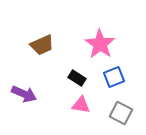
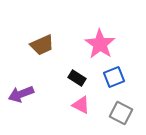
purple arrow: moved 3 px left; rotated 135 degrees clockwise
pink triangle: rotated 18 degrees clockwise
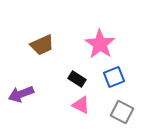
black rectangle: moved 1 px down
gray square: moved 1 px right, 1 px up
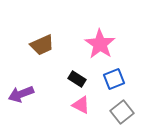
blue square: moved 2 px down
gray square: rotated 25 degrees clockwise
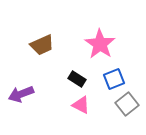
gray square: moved 5 px right, 8 px up
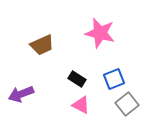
pink star: moved 11 px up; rotated 20 degrees counterclockwise
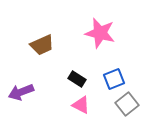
purple arrow: moved 2 px up
